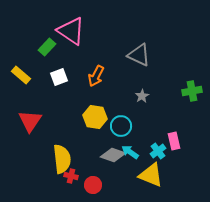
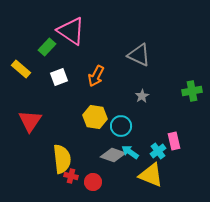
yellow rectangle: moved 6 px up
red circle: moved 3 px up
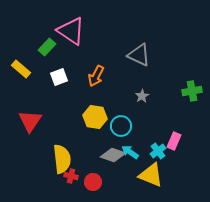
pink rectangle: rotated 36 degrees clockwise
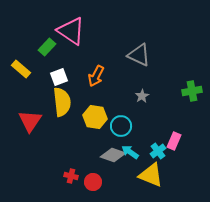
yellow semicircle: moved 57 px up
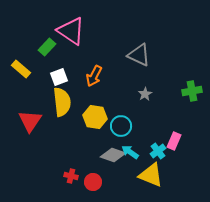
orange arrow: moved 2 px left
gray star: moved 3 px right, 2 px up
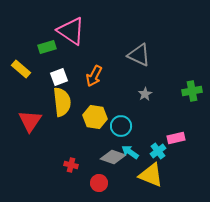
green rectangle: rotated 30 degrees clockwise
pink rectangle: moved 2 px right, 3 px up; rotated 54 degrees clockwise
gray diamond: moved 2 px down
red cross: moved 11 px up
red circle: moved 6 px right, 1 px down
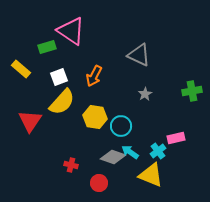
yellow semicircle: rotated 48 degrees clockwise
